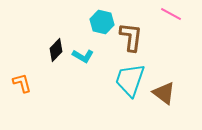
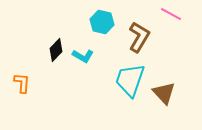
brown L-shape: moved 8 px right; rotated 24 degrees clockwise
orange L-shape: rotated 20 degrees clockwise
brown triangle: rotated 10 degrees clockwise
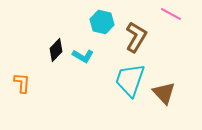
brown L-shape: moved 3 px left
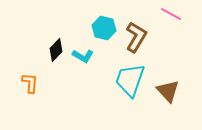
cyan hexagon: moved 2 px right, 6 px down
orange L-shape: moved 8 px right
brown triangle: moved 4 px right, 2 px up
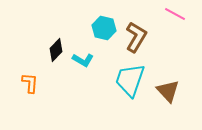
pink line: moved 4 px right
cyan L-shape: moved 4 px down
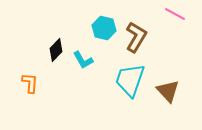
cyan L-shape: rotated 30 degrees clockwise
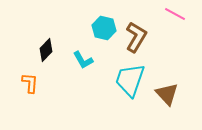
black diamond: moved 10 px left
brown triangle: moved 1 px left, 3 px down
